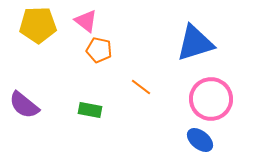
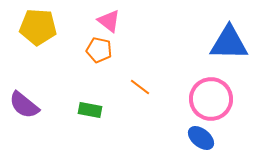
pink triangle: moved 23 px right
yellow pentagon: moved 2 px down; rotated 6 degrees clockwise
blue triangle: moved 34 px right; rotated 18 degrees clockwise
orange line: moved 1 px left
blue ellipse: moved 1 px right, 2 px up
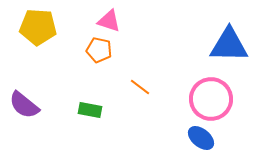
pink triangle: rotated 20 degrees counterclockwise
blue triangle: moved 2 px down
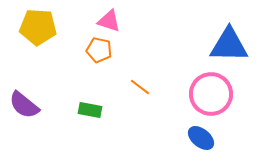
pink circle: moved 5 px up
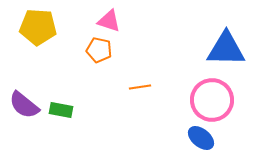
blue triangle: moved 3 px left, 4 px down
orange line: rotated 45 degrees counterclockwise
pink circle: moved 1 px right, 6 px down
green rectangle: moved 29 px left
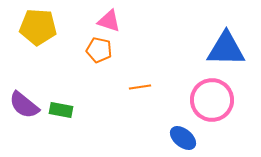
blue ellipse: moved 18 px left
